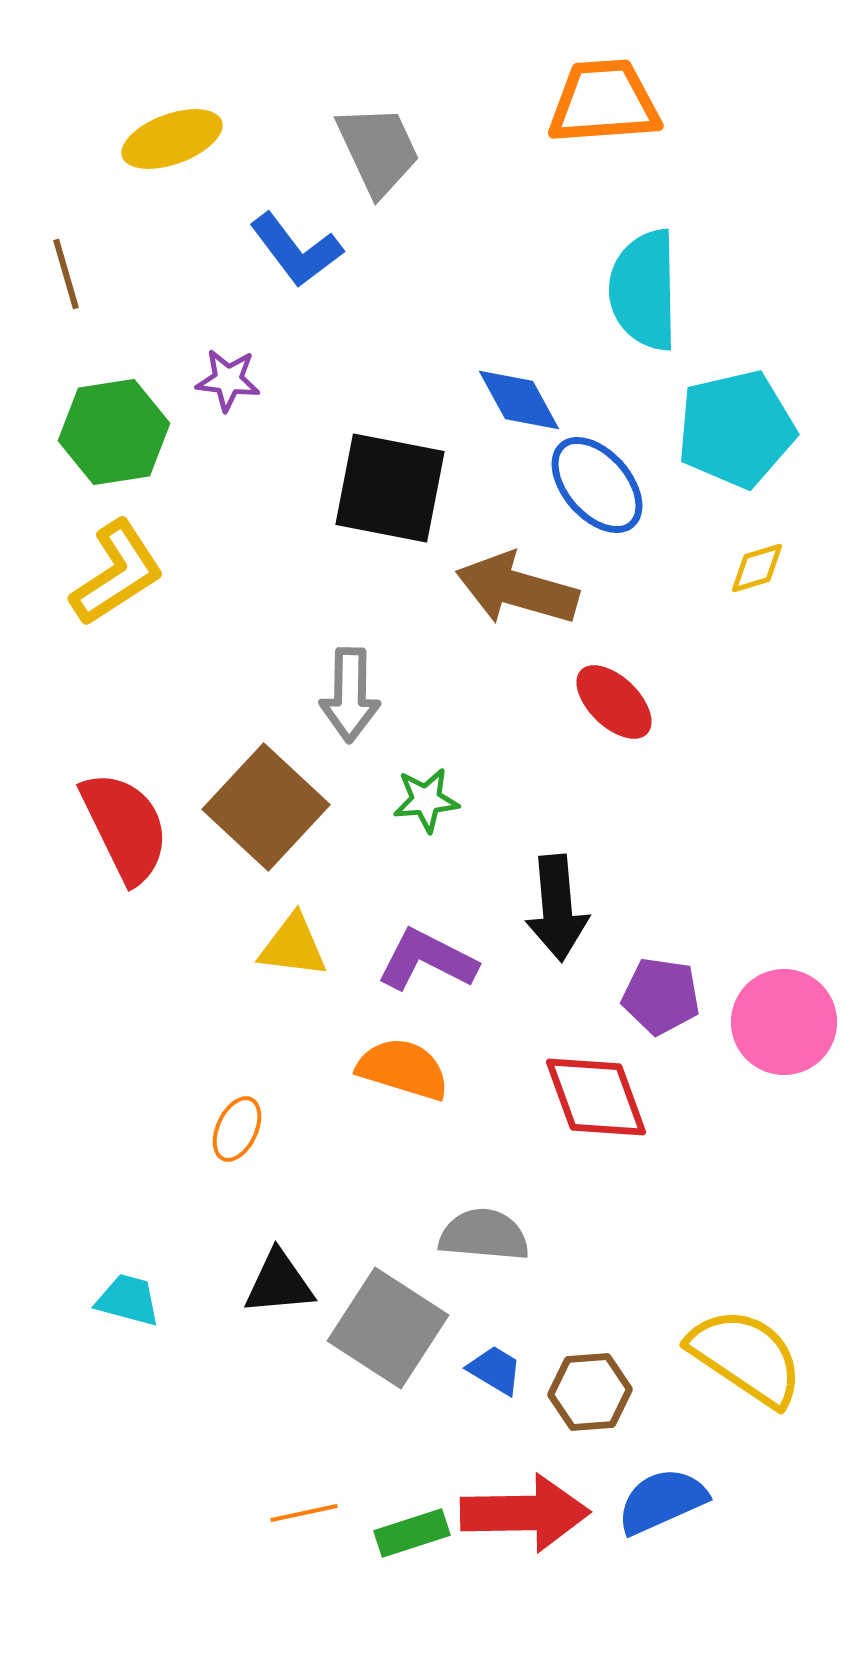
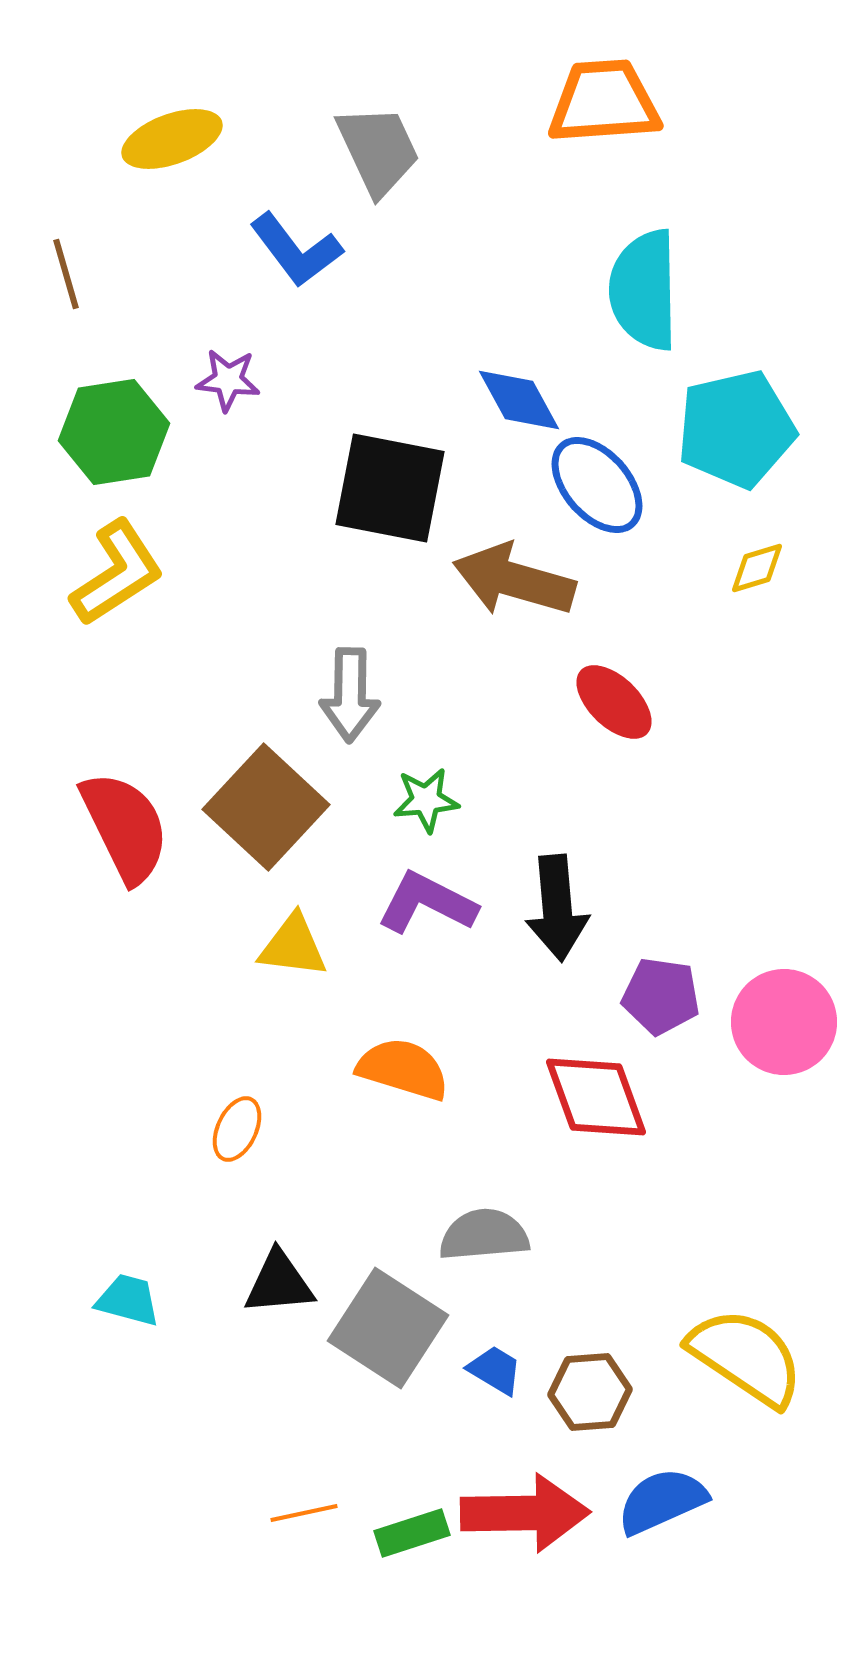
brown arrow: moved 3 px left, 9 px up
purple L-shape: moved 57 px up
gray semicircle: rotated 10 degrees counterclockwise
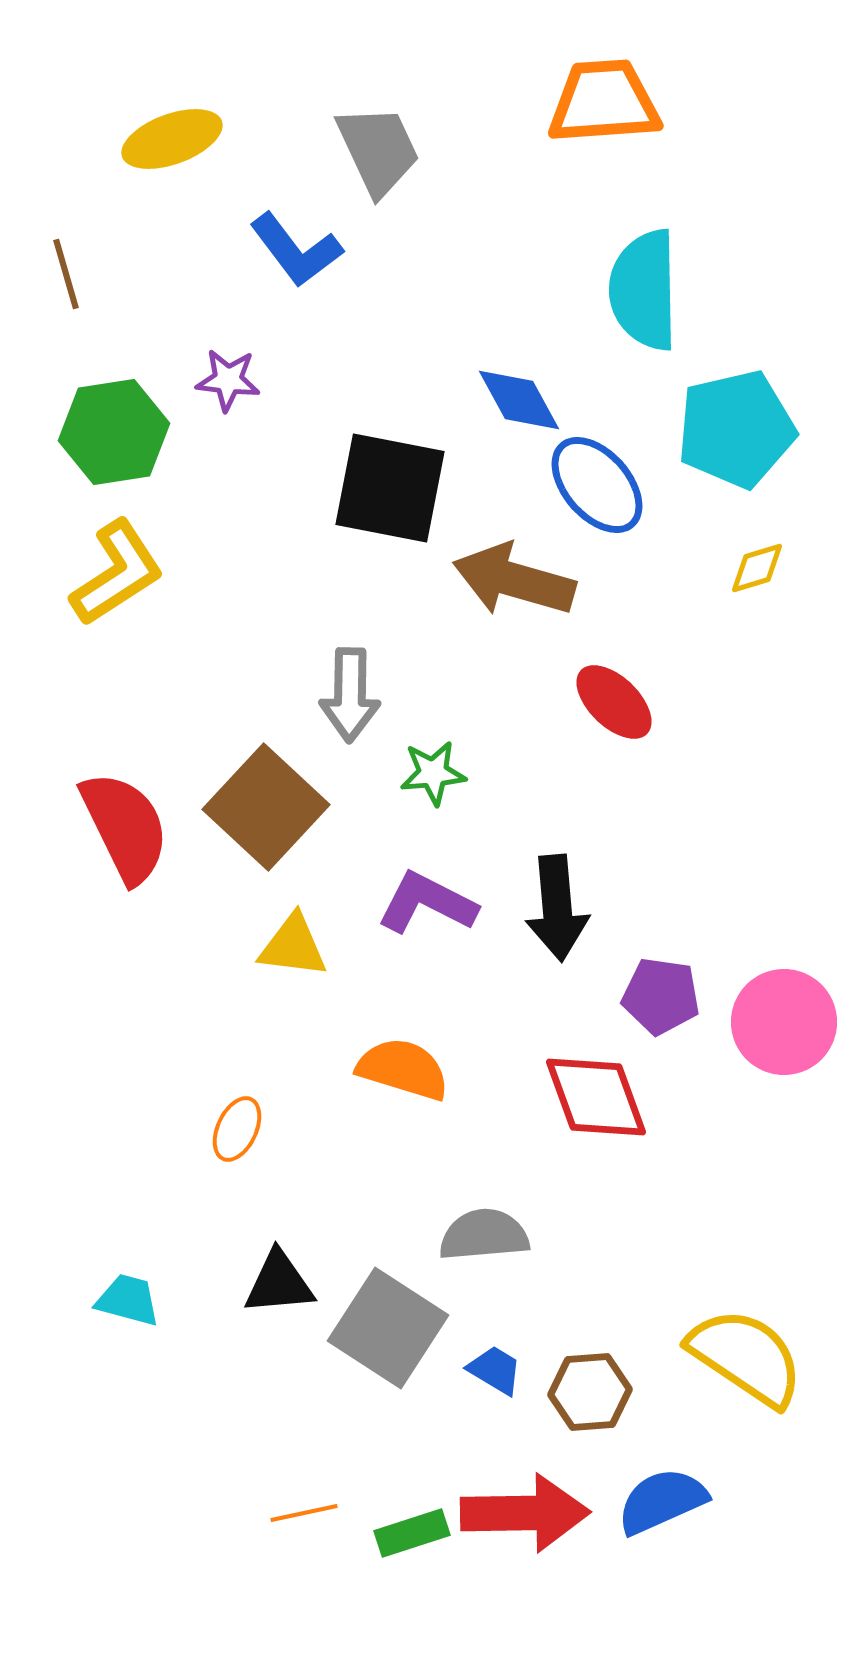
green star: moved 7 px right, 27 px up
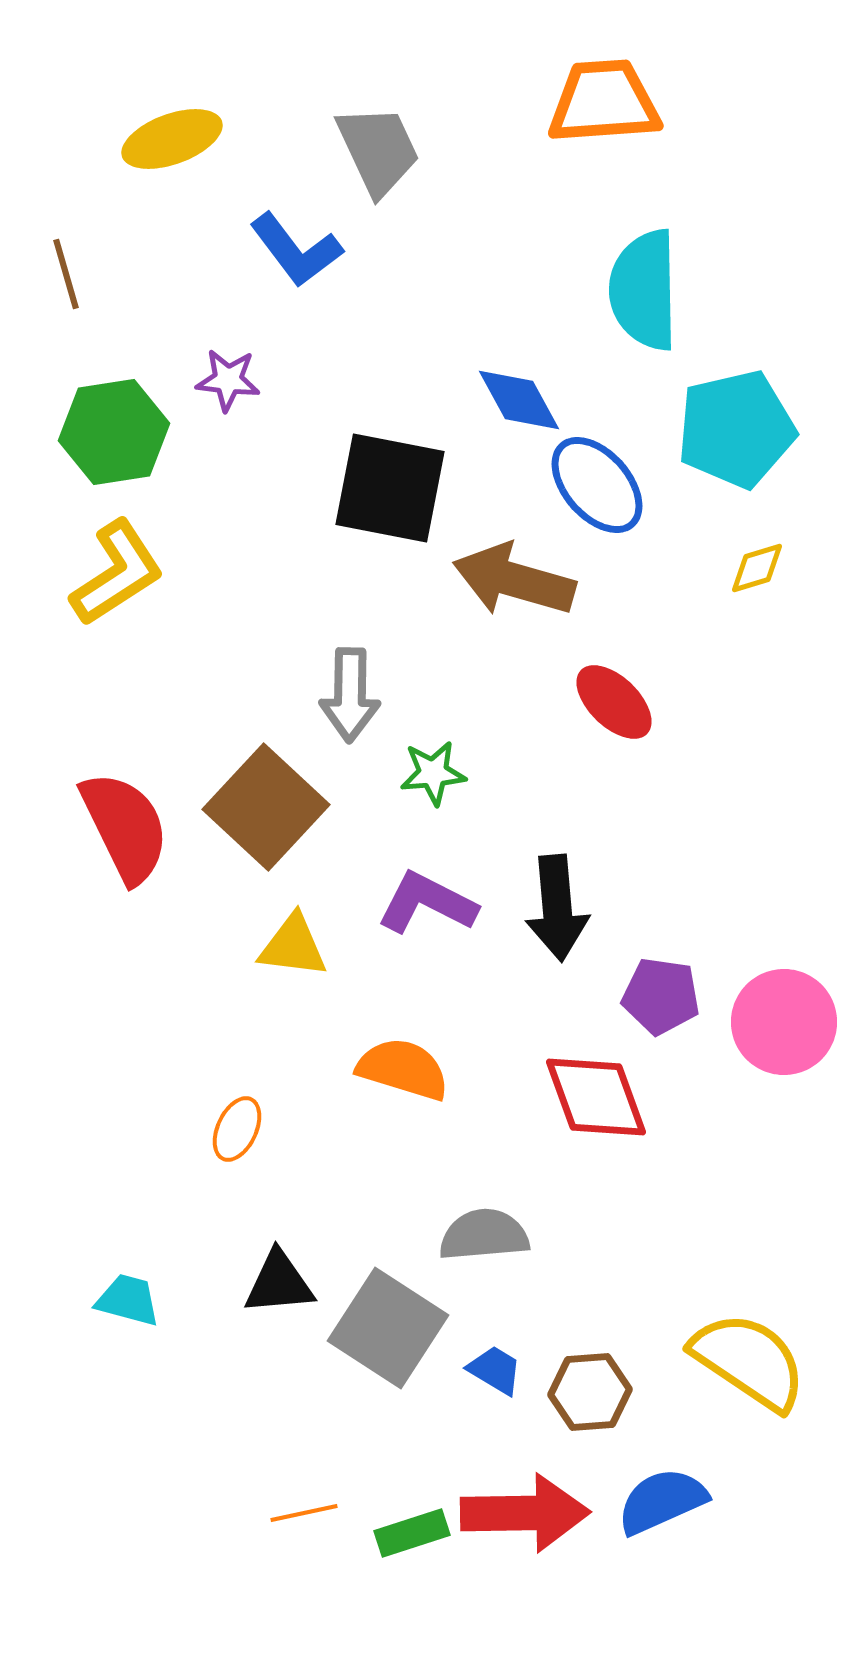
yellow semicircle: moved 3 px right, 4 px down
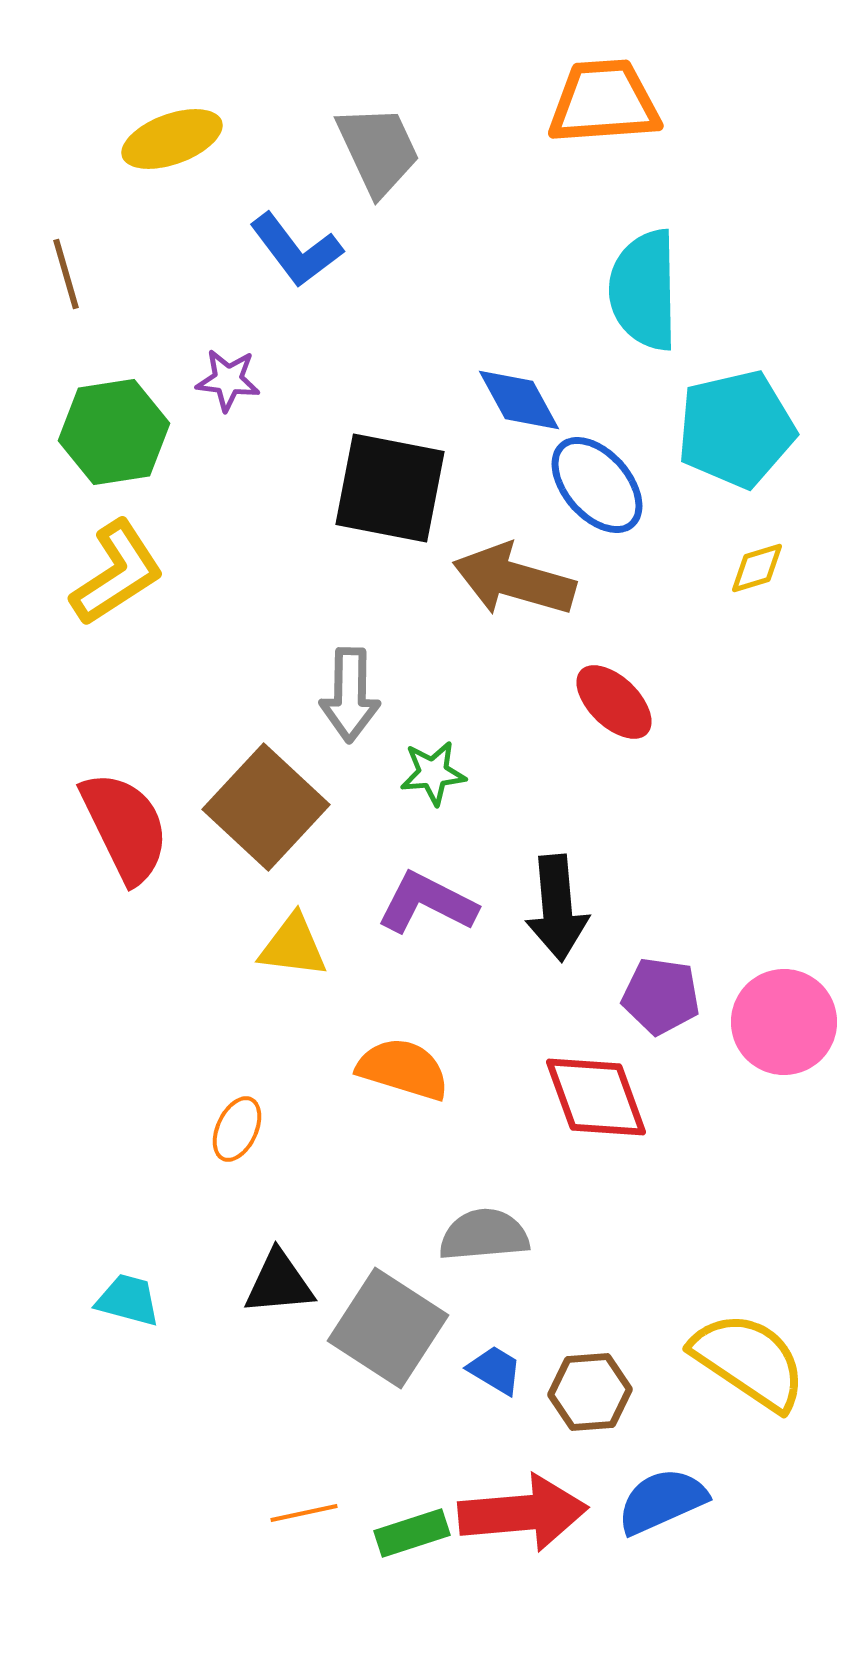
red arrow: moved 2 px left; rotated 4 degrees counterclockwise
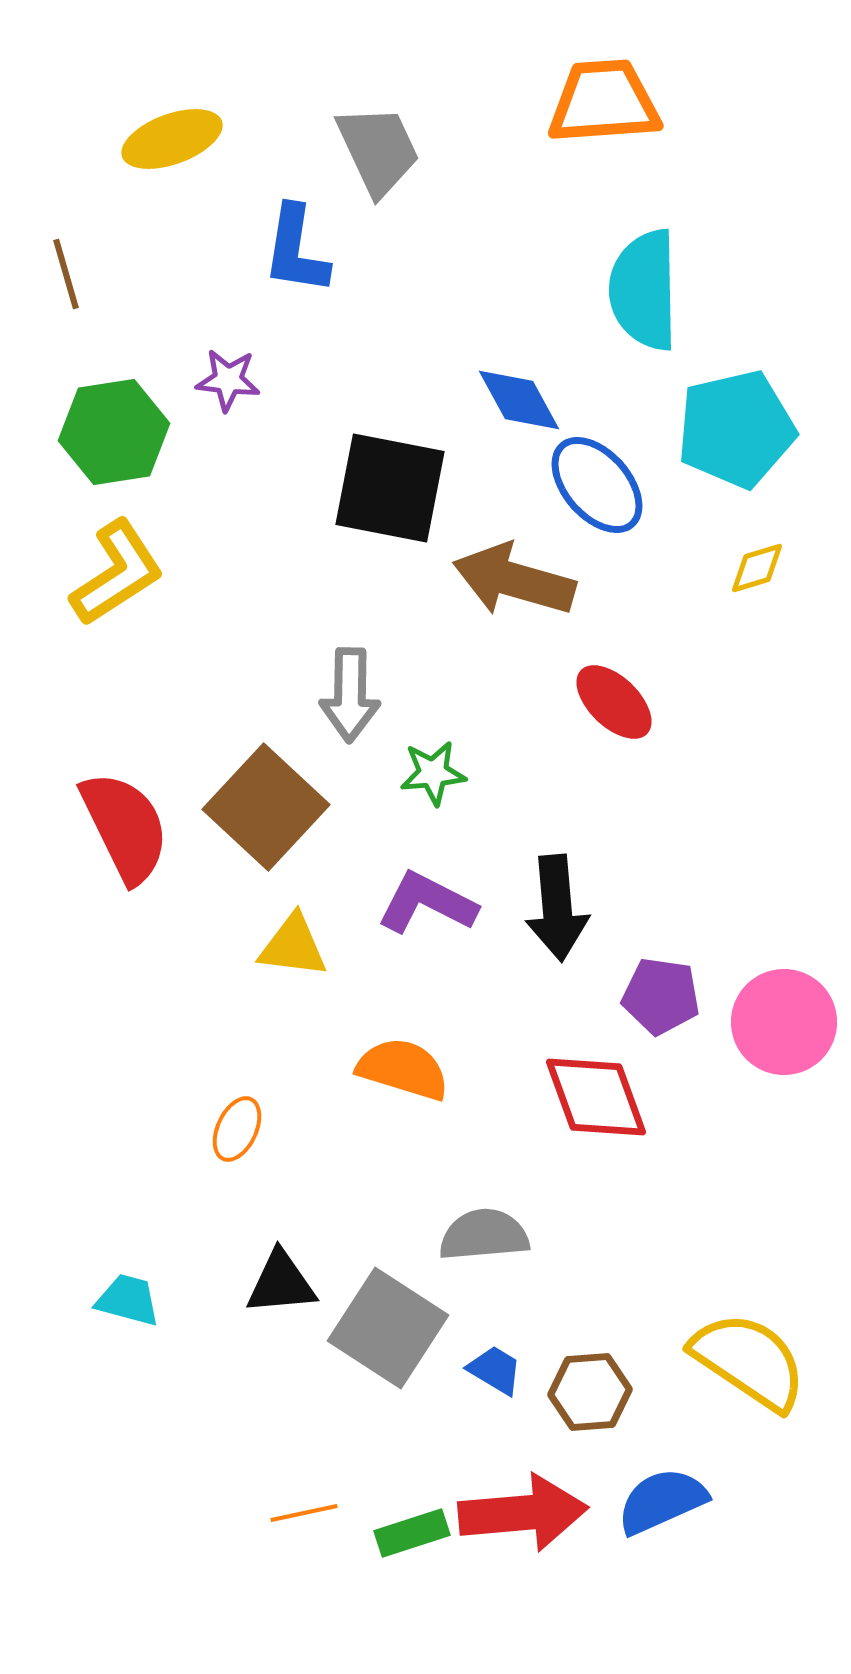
blue L-shape: rotated 46 degrees clockwise
black triangle: moved 2 px right
